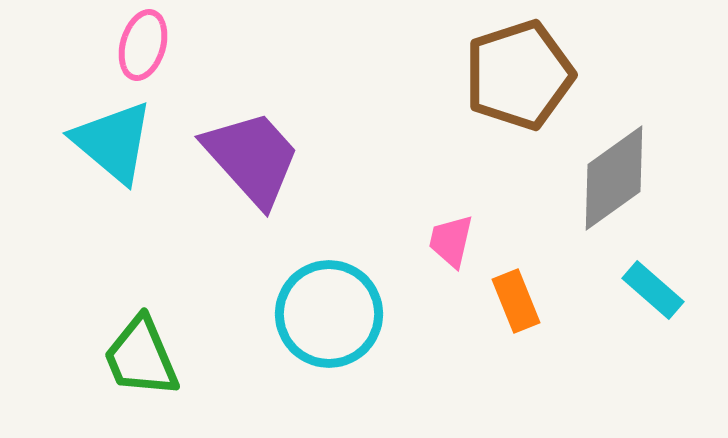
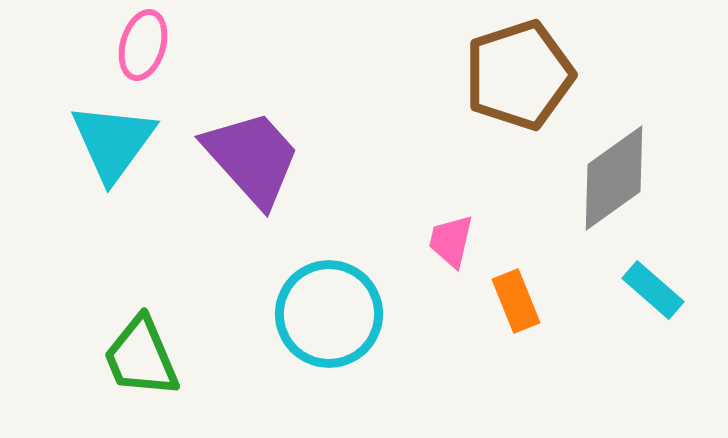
cyan triangle: rotated 26 degrees clockwise
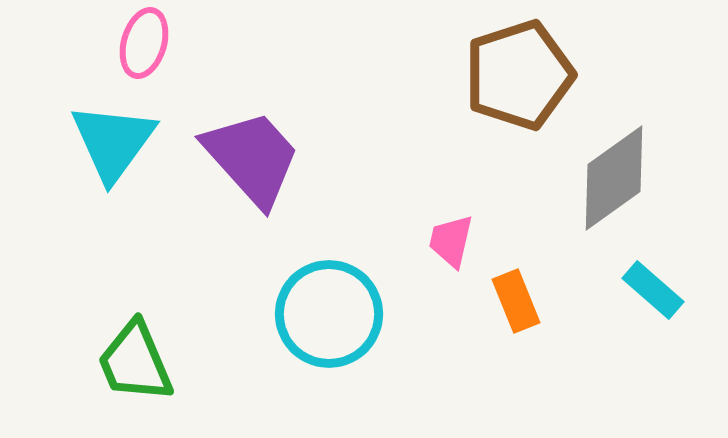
pink ellipse: moved 1 px right, 2 px up
green trapezoid: moved 6 px left, 5 px down
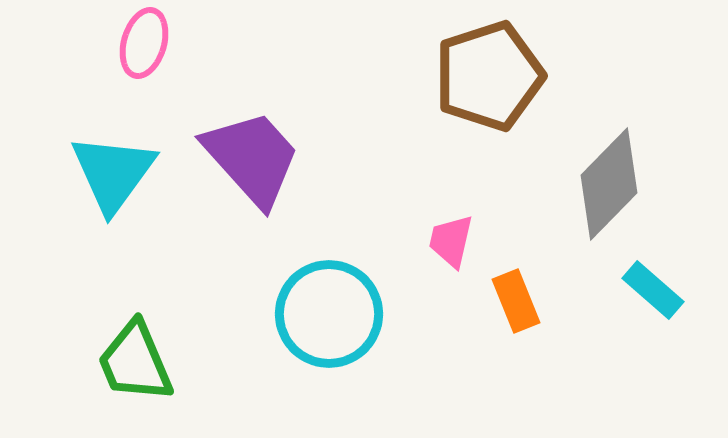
brown pentagon: moved 30 px left, 1 px down
cyan triangle: moved 31 px down
gray diamond: moved 5 px left, 6 px down; rotated 10 degrees counterclockwise
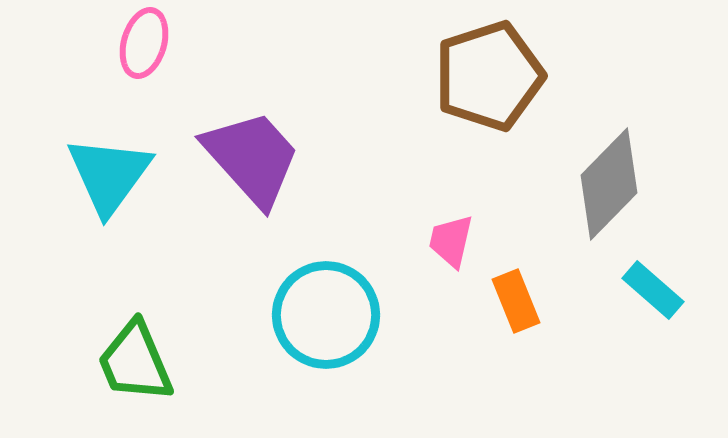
cyan triangle: moved 4 px left, 2 px down
cyan circle: moved 3 px left, 1 px down
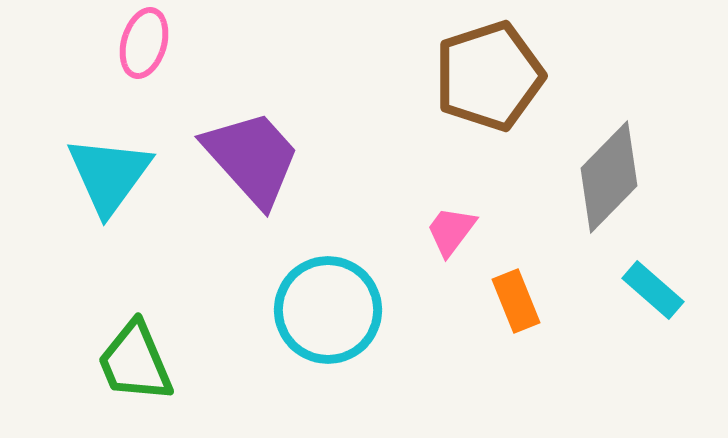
gray diamond: moved 7 px up
pink trapezoid: moved 10 px up; rotated 24 degrees clockwise
cyan circle: moved 2 px right, 5 px up
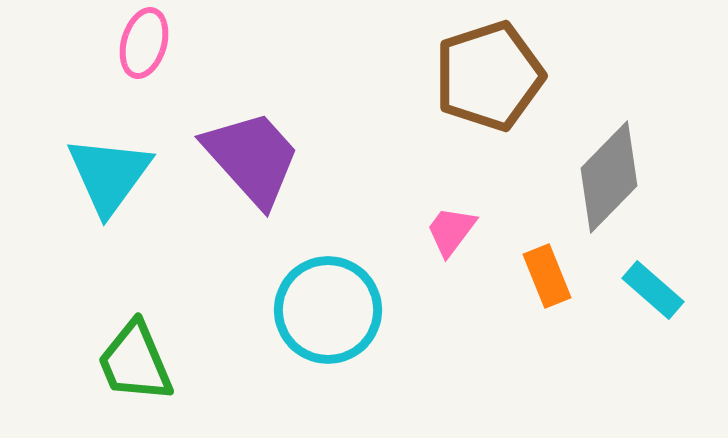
orange rectangle: moved 31 px right, 25 px up
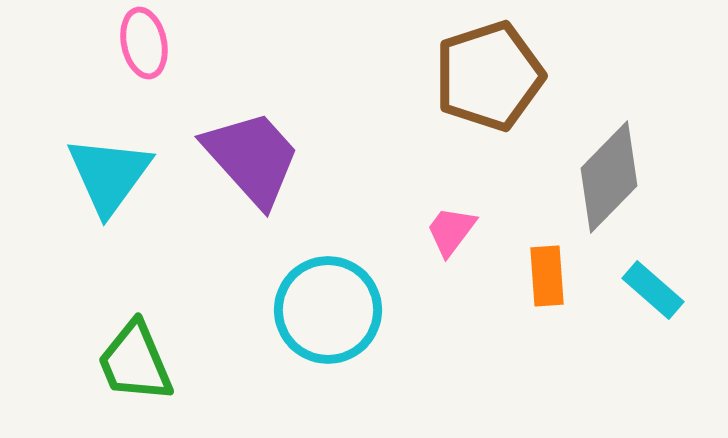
pink ellipse: rotated 28 degrees counterclockwise
orange rectangle: rotated 18 degrees clockwise
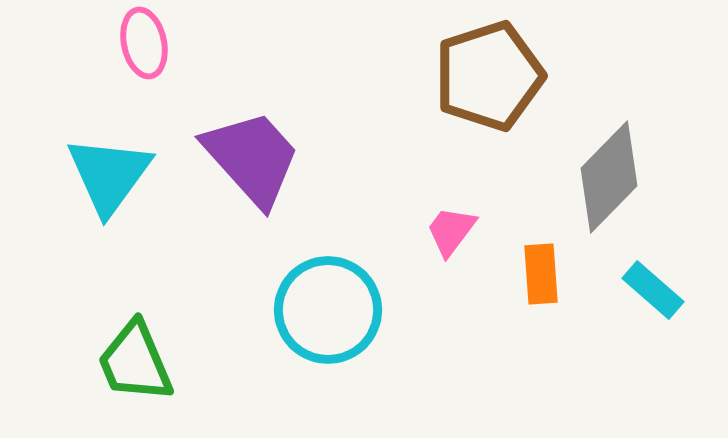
orange rectangle: moved 6 px left, 2 px up
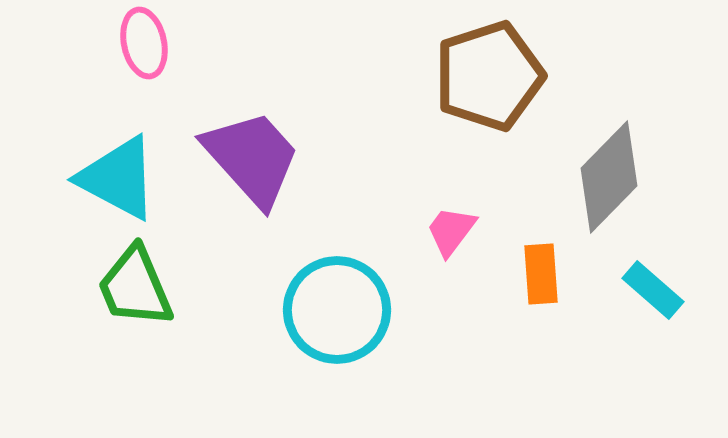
cyan triangle: moved 9 px right, 3 px down; rotated 38 degrees counterclockwise
cyan circle: moved 9 px right
green trapezoid: moved 75 px up
